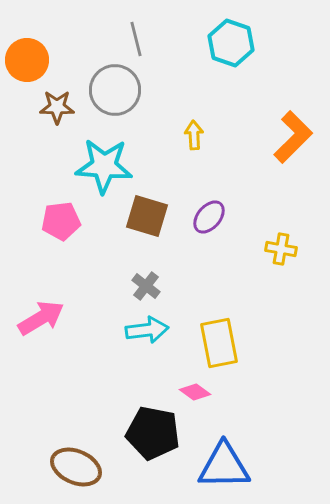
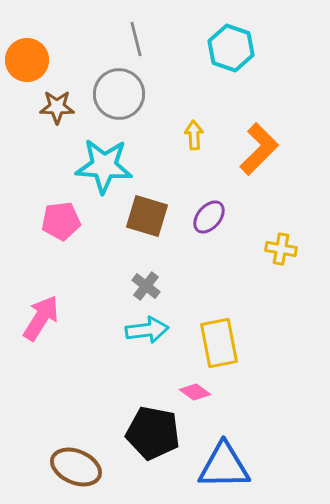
cyan hexagon: moved 5 px down
gray circle: moved 4 px right, 4 px down
orange L-shape: moved 34 px left, 12 px down
pink arrow: rotated 27 degrees counterclockwise
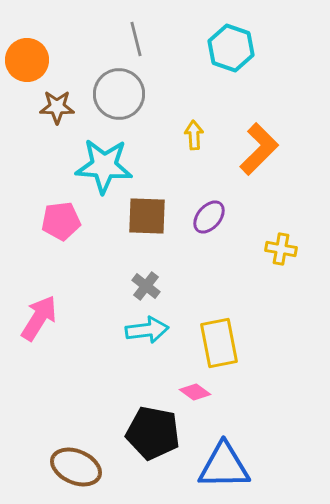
brown square: rotated 15 degrees counterclockwise
pink arrow: moved 2 px left
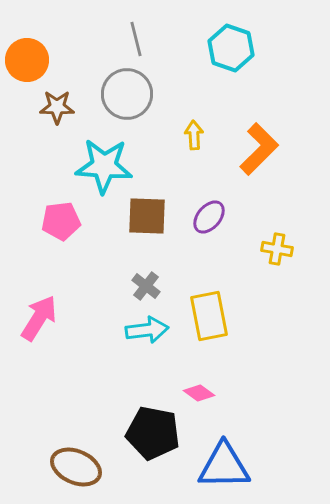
gray circle: moved 8 px right
yellow cross: moved 4 px left
yellow rectangle: moved 10 px left, 27 px up
pink diamond: moved 4 px right, 1 px down
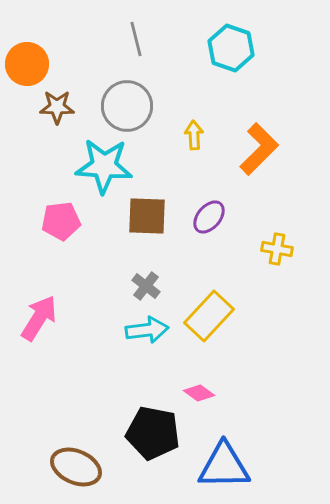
orange circle: moved 4 px down
gray circle: moved 12 px down
yellow rectangle: rotated 54 degrees clockwise
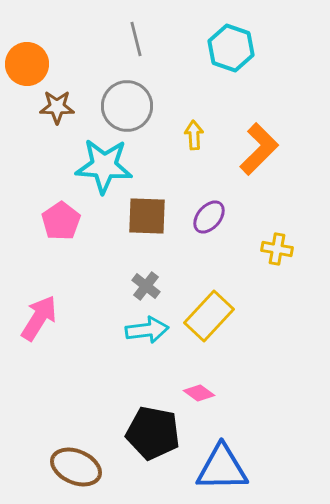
pink pentagon: rotated 27 degrees counterclockwise
blue triangle: moved 2 px left, 2 px down
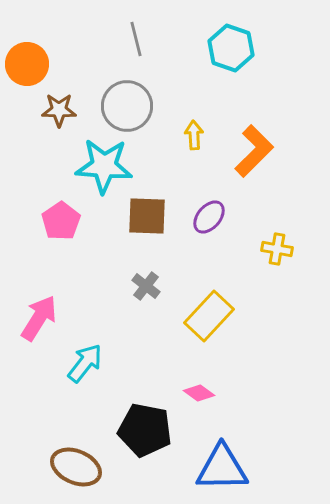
brown star: moved 2 px right, 3 px down
orange L-shape: moved 5 px left, 2 px down
cyan arrow: moved 62 px left, 33 px down; rotated 45 degrees counterclockwise
black pentagon: moved 8 px left, 3 px up
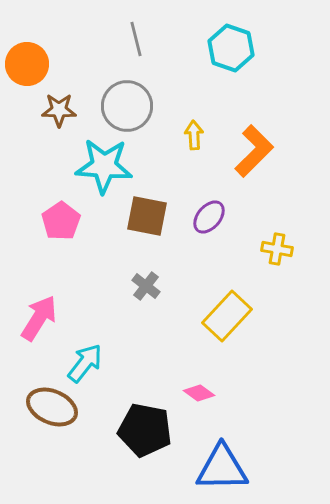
brown square: rotated 9 degrees clockwise
yellow rectangle: moved 18 px right
brown ellipse: moved 24 px left, 60 px up
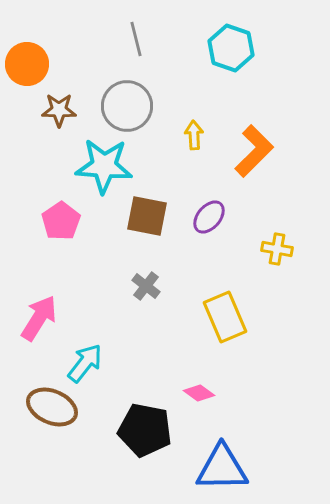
yellow rectangle: moved 2 px left, 1 px down; rotated 66 degrees counterclockwise
